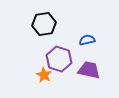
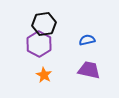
purple hexagon: moved 20 px left, 15 px up; rotated 10 degrees clockwise
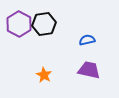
purple hexagon: moved 20 px left, 20 px up
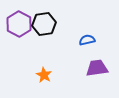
purple trapezoid: moved 8 px right, 2 px up; rotated 20 degrees counterclockwise
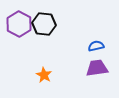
black hexagon: rotated 15 degrees clockwise
blue semicircle: moved 9 px right, 6 px down
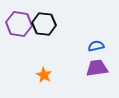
purple hexagon: rotated 20 degrees counterclockwise
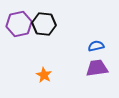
purple hexagon: rotated 20 degrees counterclockwise
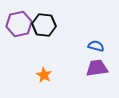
black hexagon: moved 1 px down
blue semicircle: rotated 28 degrees clockwise
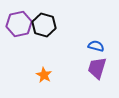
black hexagon: rotated 10 degrees clockwise
purple trapezoid: rotated 65 degrees counterclockwise
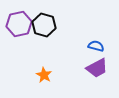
purple trapezoid: rotated 135 degrees counterclockwise
